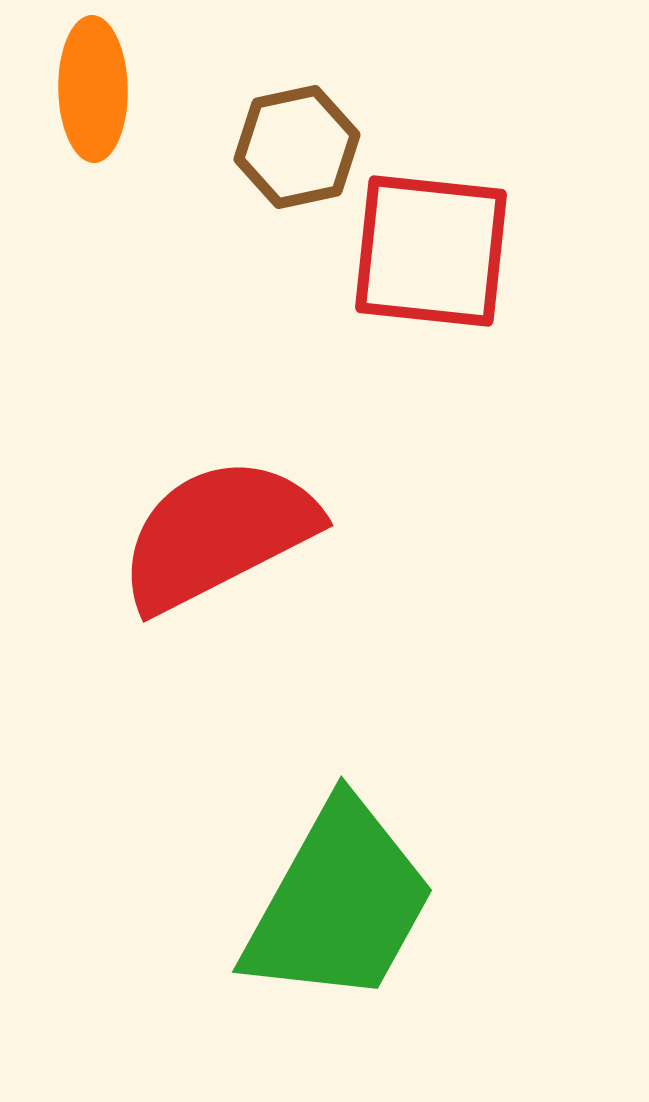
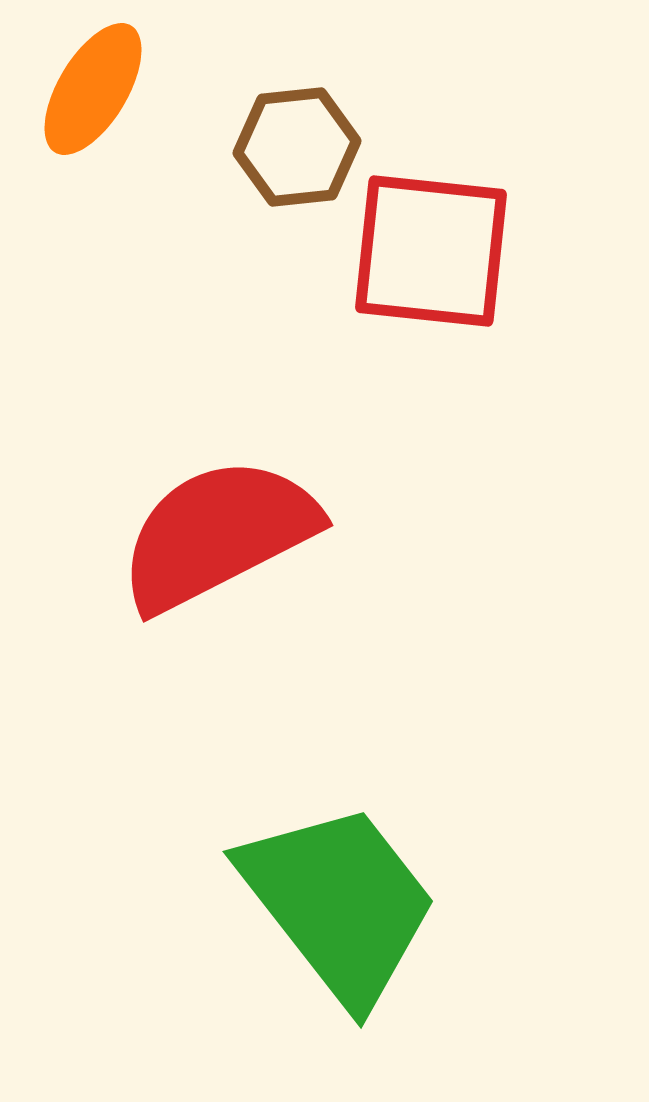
orange ellipse: rotated 32 degrees clockwise
brown hexagon: rotated 6 degrees clockwise
green trapezoid: rotated 67 degrees counterclockwise
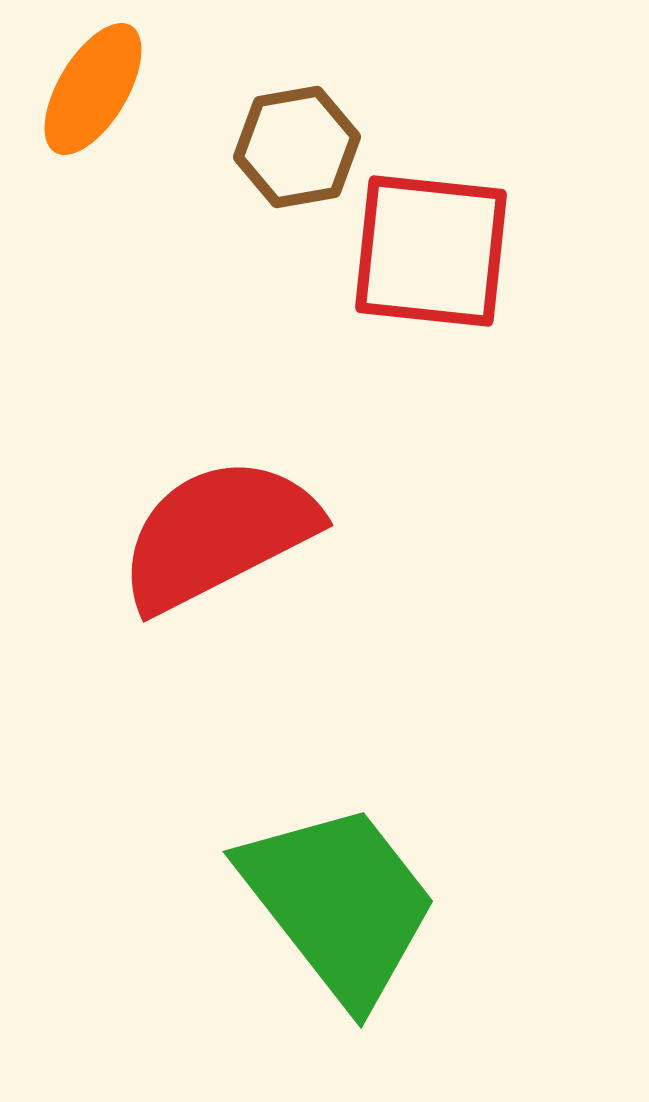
brown hexagon: rotated 4 degrees counterclockwise
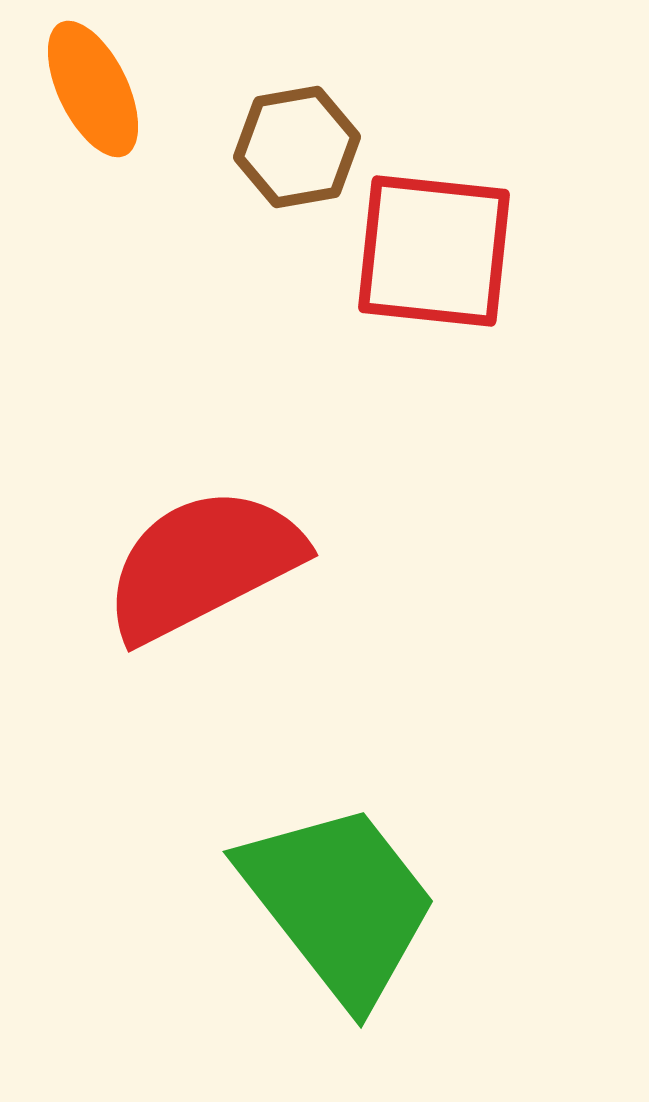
orange ellipse: rotated 57 degrees counterclockwise
red square: moved 3 px right
red semicircle: moved 15 px left, 30 px down
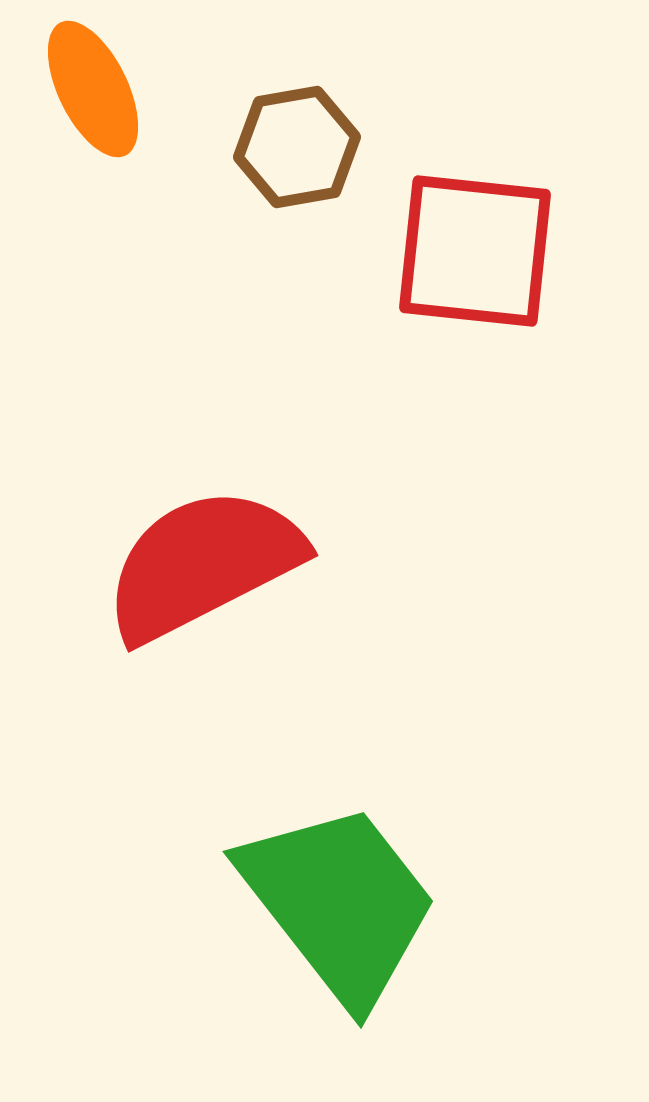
red square: moved 41 px right
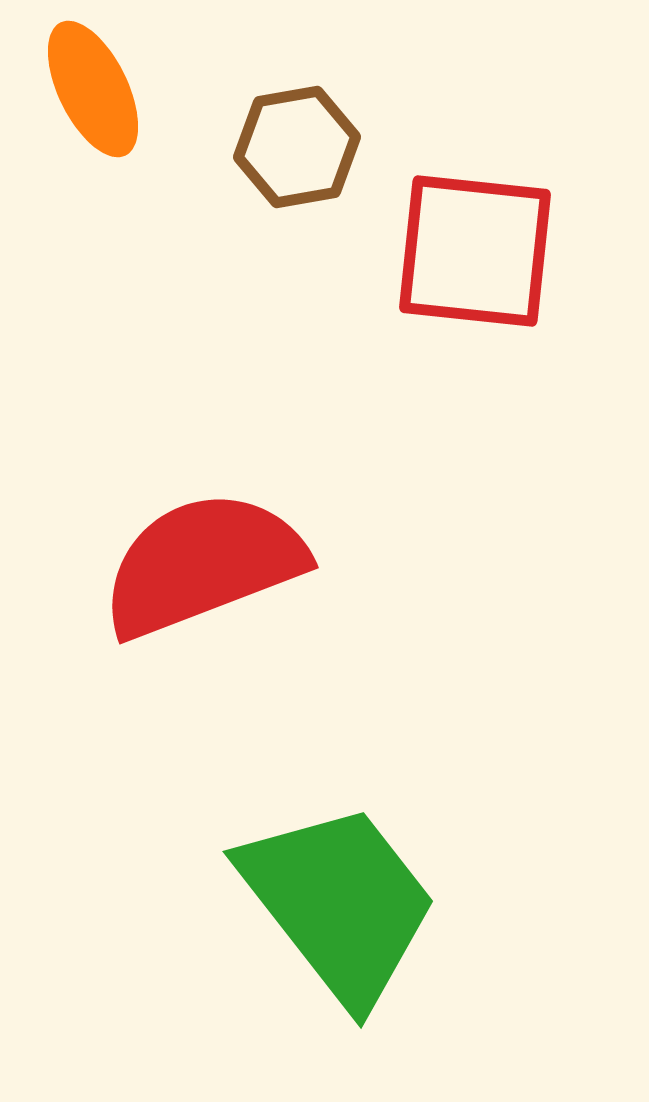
red semicircle: rotated 6 degrees clockwise
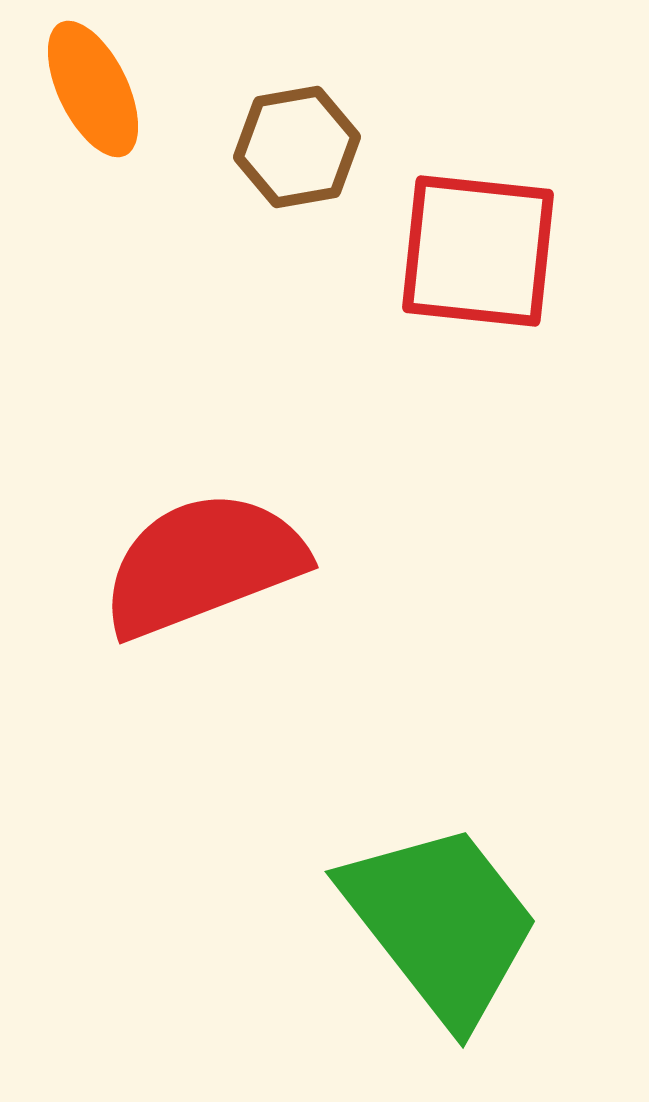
red square: moved 3 px right
green trapezoid: moved 102 px right, 20 px down
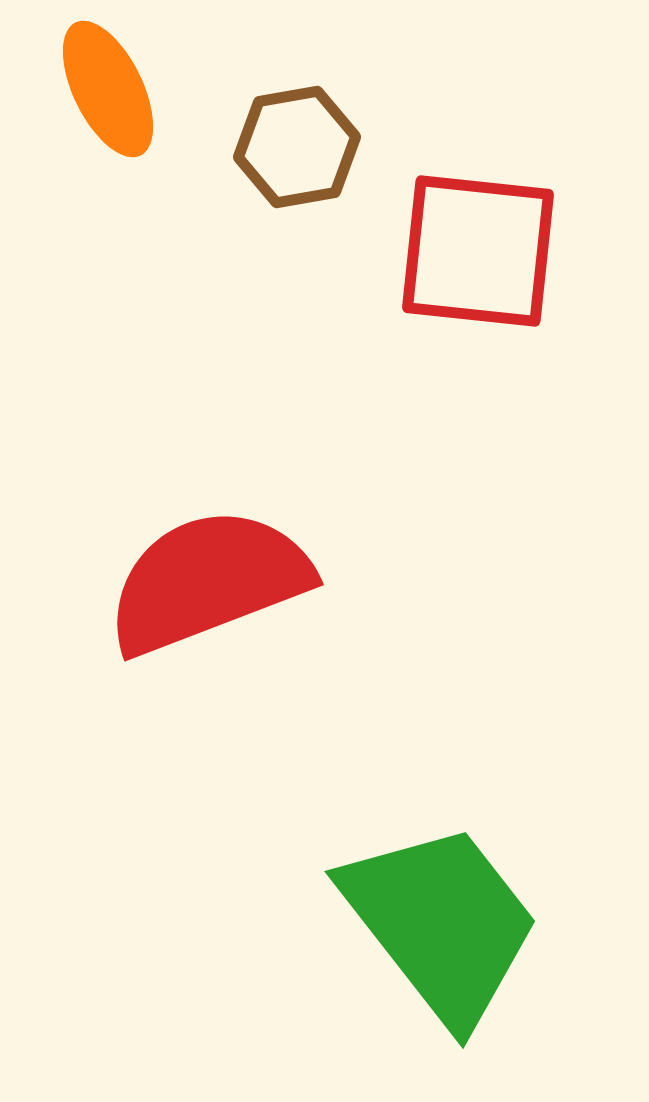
orange ellipse: moved 15 px right
red semicircle: moved 5 px right, 17 px down
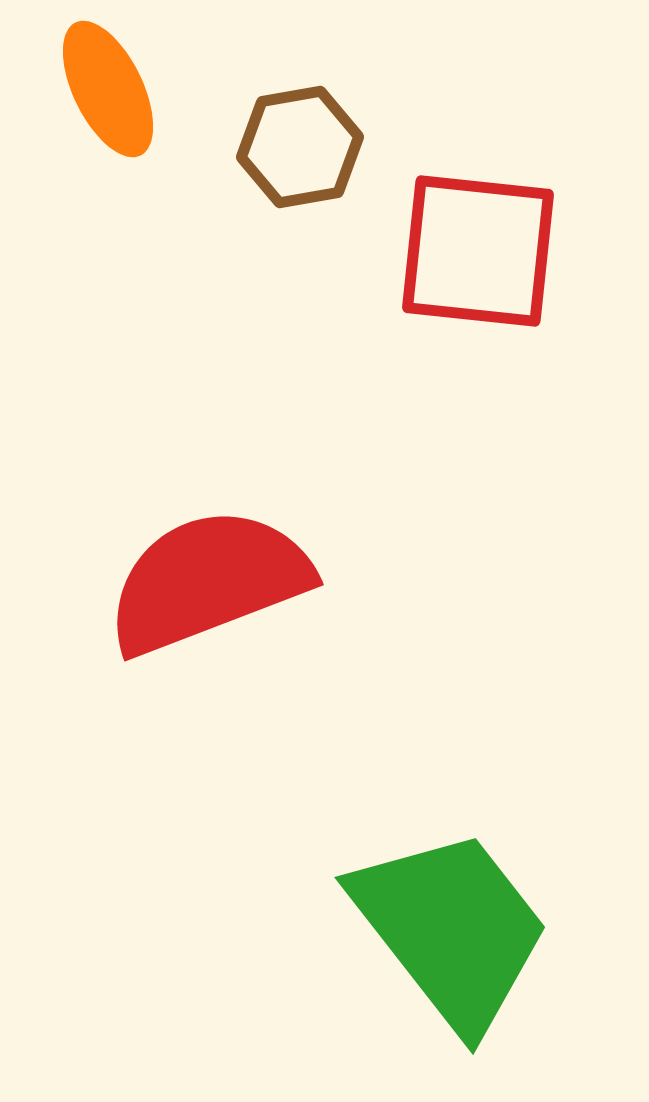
brown hexagon: moved 3 px right
green trapezoid: moved 10 px right, 6 px down
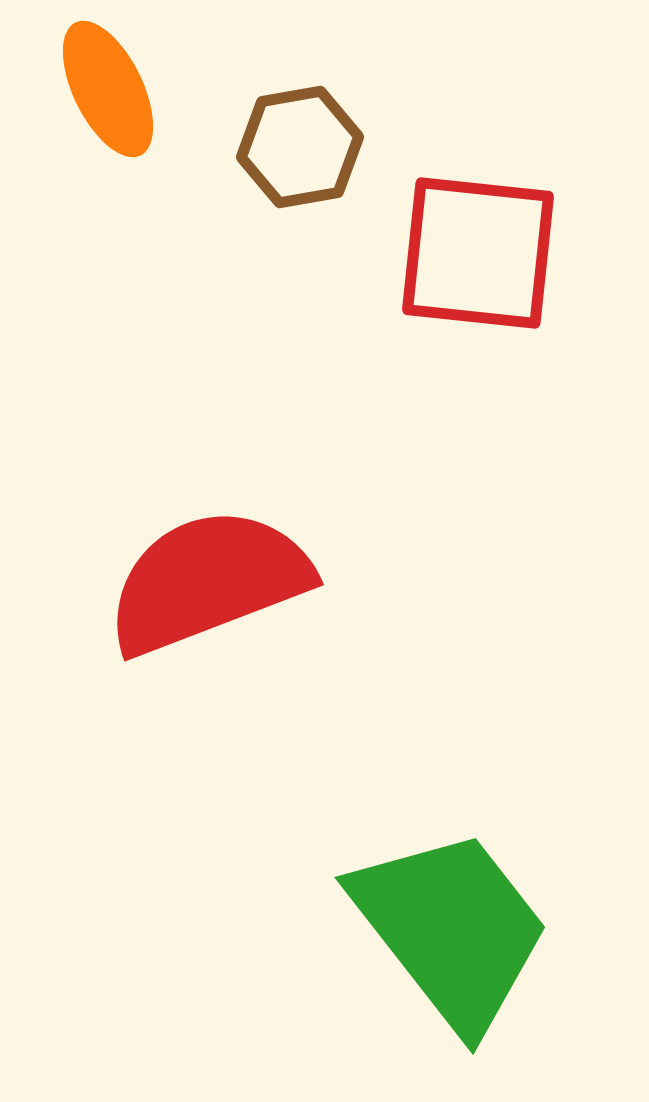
red square: moved 2 px down
